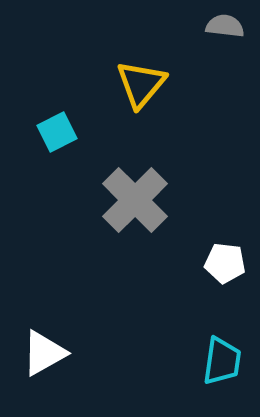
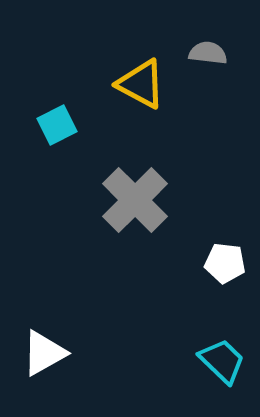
gray semicircle: moved 17 px left, 27 px down
yellow triangle: rotated 42 degrees counterclockwise
cyan square: moved 7 px up
cyan trapezoid: rotated 54 degrees counterclockwise
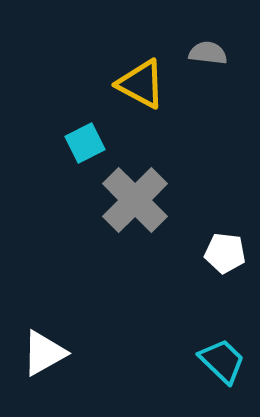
cyan square: moved 28 px right, 18 px down
white pentagon: moved 10 px up
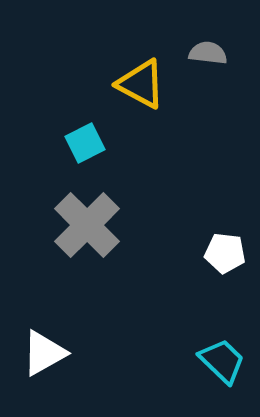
gray cross: moved 48 px left, 25 px down
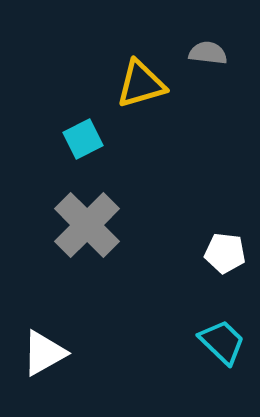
yellow triangle: rotated 44 degrees counterclockwise
cyan square: moved 2 px left, 4 px up
cyan trapezoid: moved 19 px up
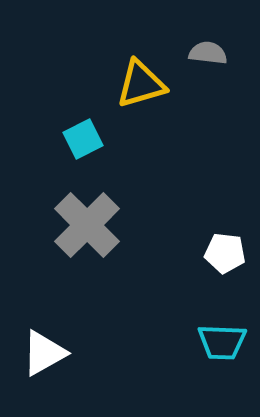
cyan trapezoid: rotated 138 degrees clockwise
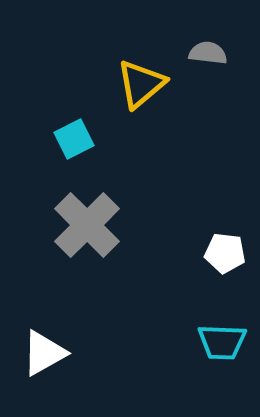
yellow triangle: rotated 24 degrees counterclockwise
cyan square: moved 9 px left
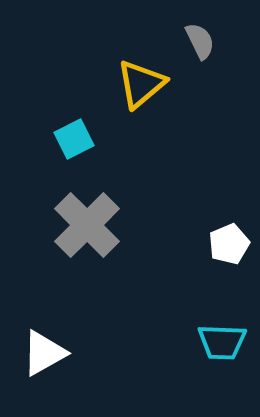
gray semicircle: moved 8 px left, 12 px up; rotated 57 degrees clockwise
white pentagon: moved 4 px right, 9 px up; rotated 30 degrees counterclockwise
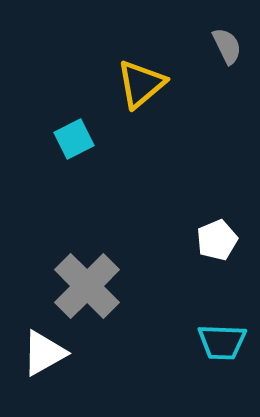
gray semicircle: moved 27 px right, 5 px down
gray cross: moved 61 px down
white pentagon: moved 12 px left, 4 px up
